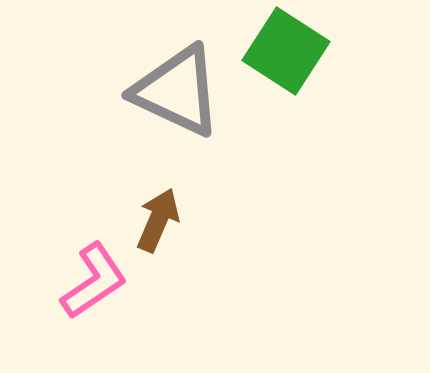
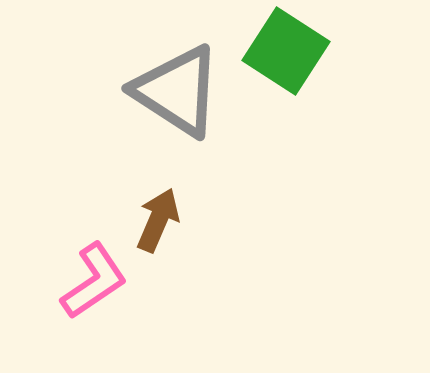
gray triangle: rotated 8 degrees clockwise
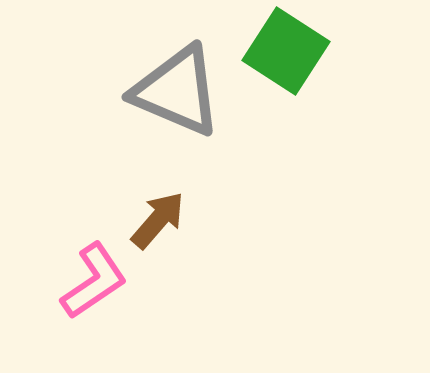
gray triangle: rotated 10 degrees counterclockwise
brown arrow: rotated 18 degrees clockwise
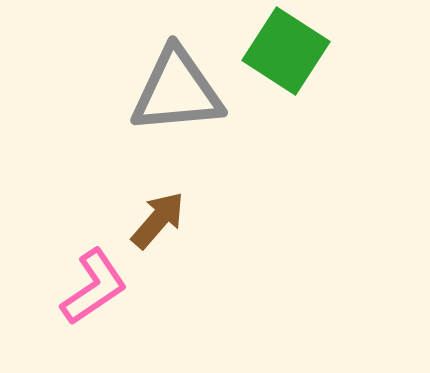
gray triangle: rotated 28 degrees counterclockwise
pink L-shape: moved 6 px down
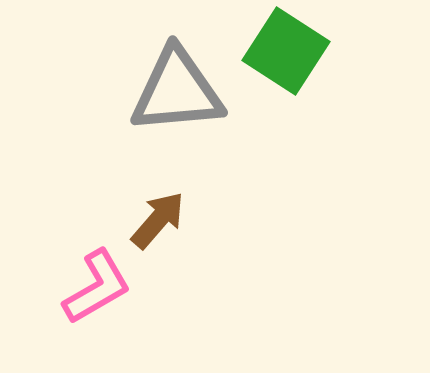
pink L-shape: moved 3 px right; rotated 4 degrees clockwise
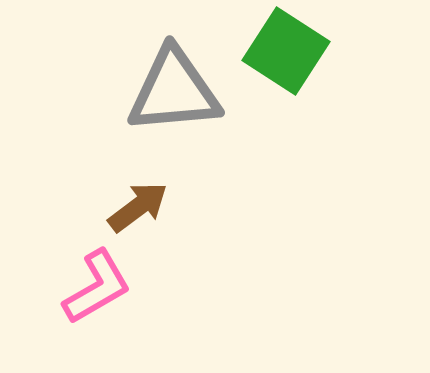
gray triangle: moved 3 px left
brown arrow: moved 20 px left, 13 px up; rotated 12 degrees clockwise
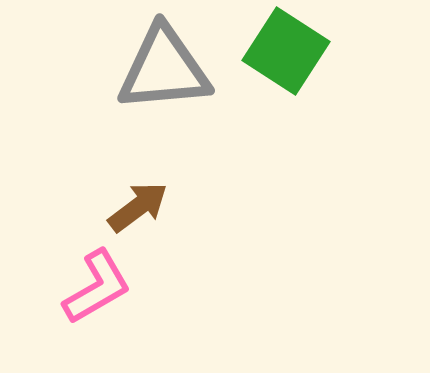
gray triangle: moved 10 px left, 22 px up
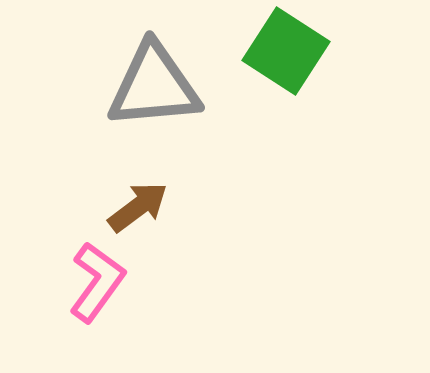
gray triangle: moved 10 px left, 17 px down
pink L-shape: moved 5 px up; rotated 24 degrees counterclockwise
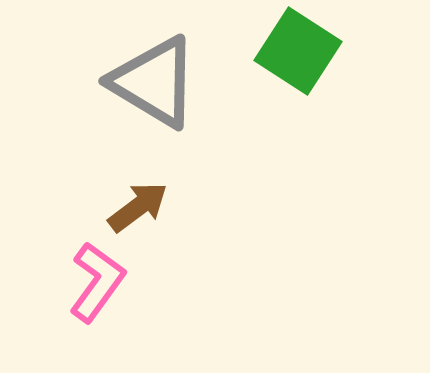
green square: moved 12 px right
gray triangle: moved 4 px up; rotated 36 degrees clockwise
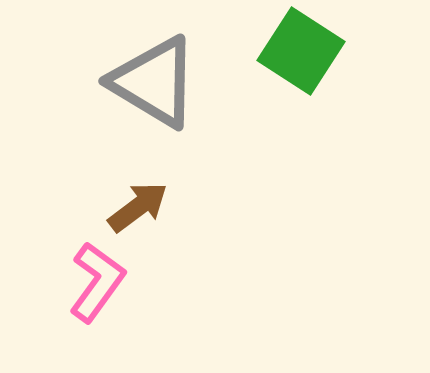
green square: moved 3 px right
